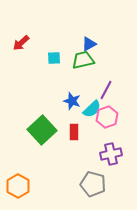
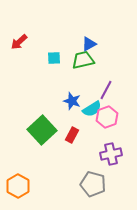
red arrow: moved 2 px left, 1 px up
cyan semicircle: rotated 12 degrees clockwise
red rectangle: moved 2 px left, 3 px down; rotated 28 degrees clockwise
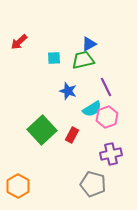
purple line: moved 3 px up; rotated 54 degrees counterclockwise
blue star: moved 4 px left, 10 px up
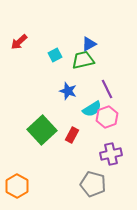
cyan square: moved 1 px right, 3 px up; rotated 24 degrees counterclockwise
purple line: moved 1 px right, 2 px down
orange hexagon: moved 1 px left
